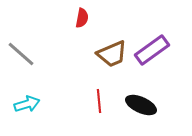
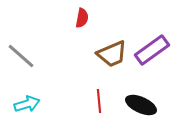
gray line: moved 2 px down
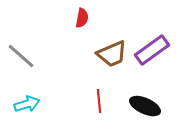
black ellipse: moved 4 px right, 1 px down
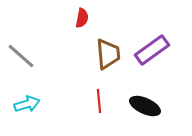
brown trapezoid: moved 4 px left; rotated 72 degrees counterclockwise
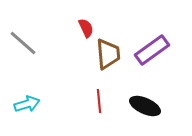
red semicircle: moved 4 px right, 10 px down; rotated 36 degrees counterclockwise
gray line: moved 2 px right, 13 px up
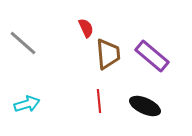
purple rectangle: moved 6 px down; rotated 76 degrees clockwise
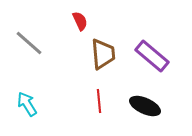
red semicircle: moved 6 px left, 7 px up
gray line: moved 6 px right
brown trapezoid: moved 5 px left
cyan arrow: rotated 105 degrees counterclockwise
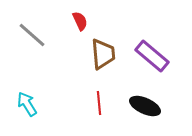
gray line: moved 3 px right, 8 px up
red line: moved 2 px down
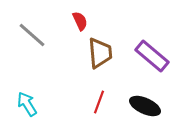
brown trapezoid: moved 3 px left, 1 px up
red line: moved 1 px up; rotated 25 degrees clockwise
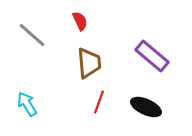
brown trapezoid: moved 11 px left, 10 px down
black ellipse: moved 1 px right, 1 px down
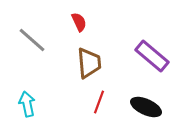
red semicircle: moved 1 px left, 1 px down
gray line: moved 5 px down
cyan arrow: rotated 20 degrees clockwise
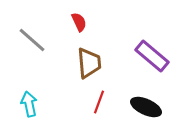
cyan arrow: moved 2 px right
